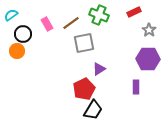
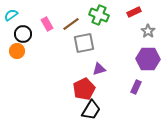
brown line: moved 1 px down
gray star: moved 1 px left, 1 px down
purple triangle: rotated 16 degrees clockwise
purple rectangle: rotated 24 degrees clockwise
black trapezoid: moved 2 px left
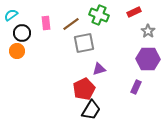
pink rectangle: moved 1 px left, 1 px up; rotated 24 degrees clockwise
black circle: moved 1 px left, 1 px up
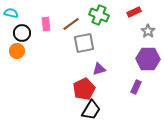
cyan semicircle: moved 2 px up; rotated 48 degrees clockwise
pink rectangle: moved 1 px down
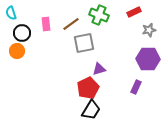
cyan semicircle: rotated 120 degrees counterclockwise
gray star: moved 1 px right, 1 px up; rotated 24 degrees clockwise
red pentagon: moved 4 px right, 1 px up
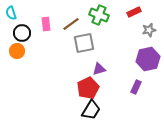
purple hexagon: rotated 15 degrees counterclockwise
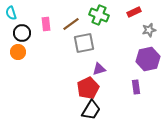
orange circle: moved 1 px right, 1 px down
purple rectangle: rotated 32 degrees counterclockwise
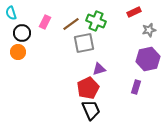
green cross: moved 3 px left, 6 px down
pink rectangle: moved 1 px left, 2 px up; rotated 32 degrees clockwise
purple rectangle: rotated 24 degrees clockwise
black trapezoid: rotated 55 degrees counterclockwise
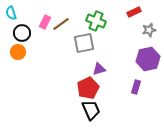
brown line: moved 10 px left
